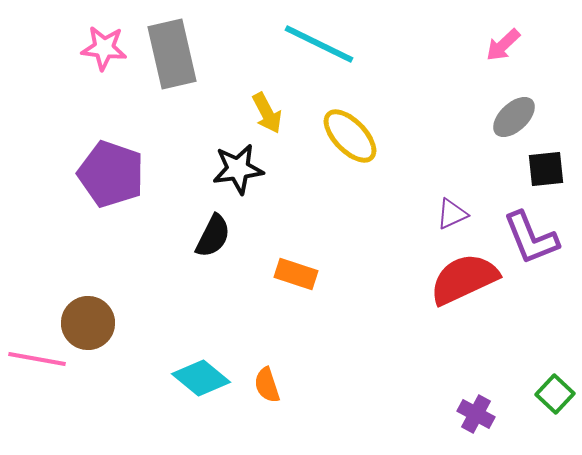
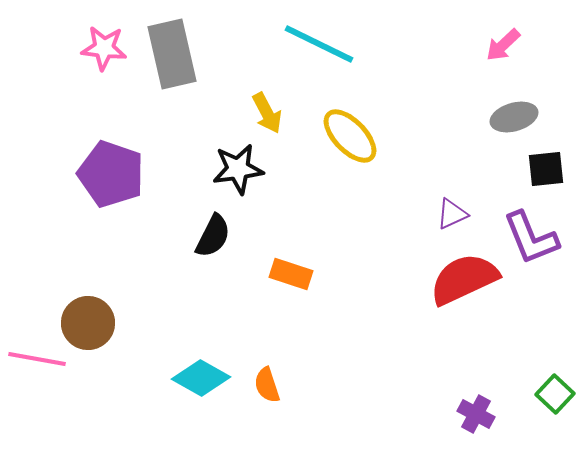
gray ellipse: rotated 27 degrees clockwise
orange rectangle: moved 5 px left
cyan diamond: rotated 10 degrees counterclockwise
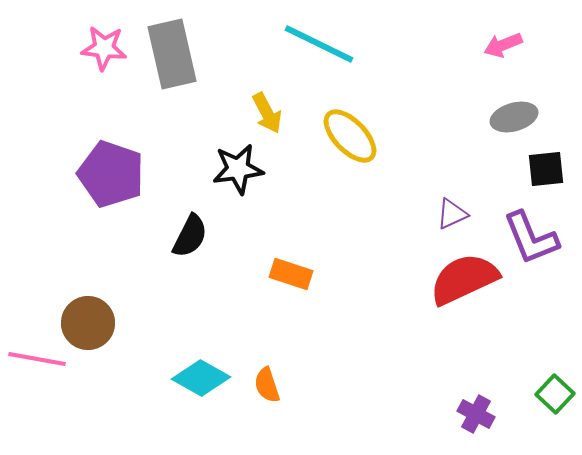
pink arrow: rotated 21 degrees clockwise
black semicircle: moved 23 px left
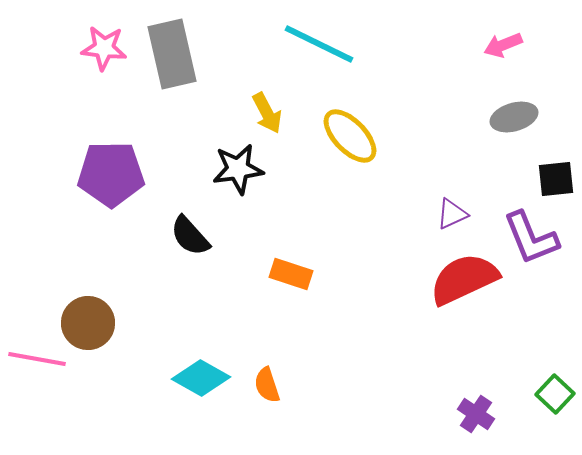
black square: moved 10 px right, 10 px down
purple pentagon: rotated 20 degrees counterclockwise
black semicircle: rotated 111 degrees clockwise
purple cross: rotated 6 degrees clockwise
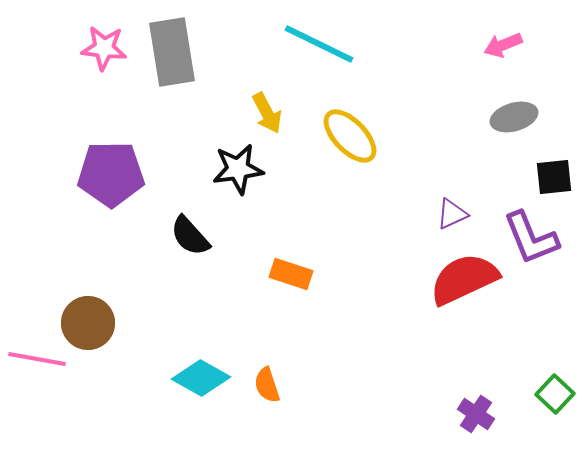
gray rectangle: moved 2 px up; rotated 4 degrees clockwise
black square: moved 2 px left, 2 px up
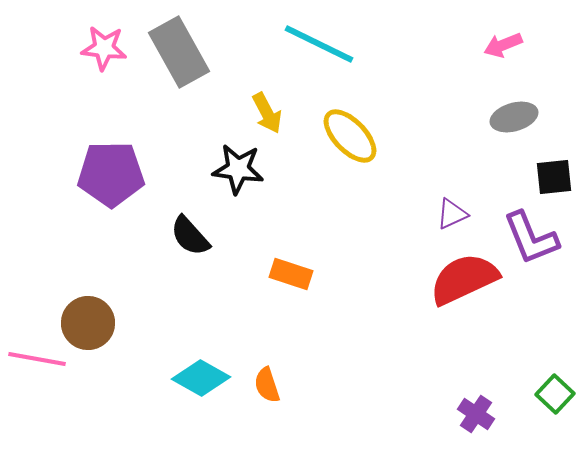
gray rectangle: moved 7 px right; rotated 20 degrees counterclockwise
black star: rotated 15 degrees clockwise
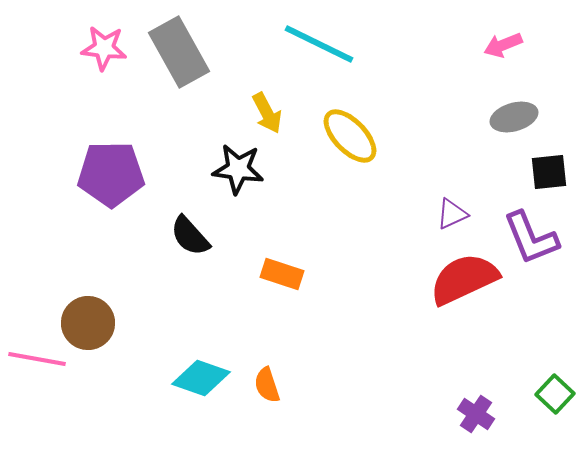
black square: moved 5 px left, 5 px up
orange rectangle: moved 9 px left
cyan diamond: rotated 10 degrees counterclockwise
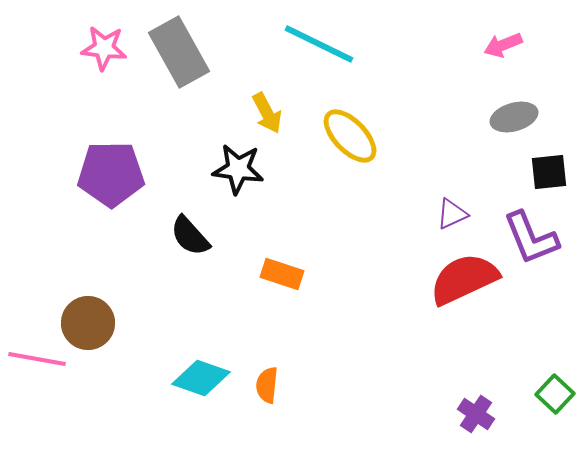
orange semicircle: rotated 24 degrees clockwise
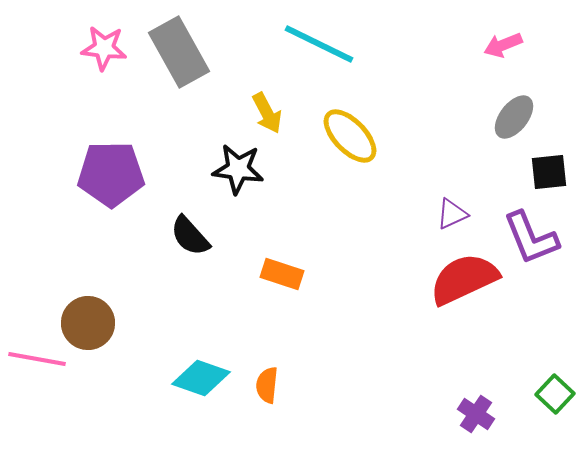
gray ellipse: rotated 36 degrees counterclockwise
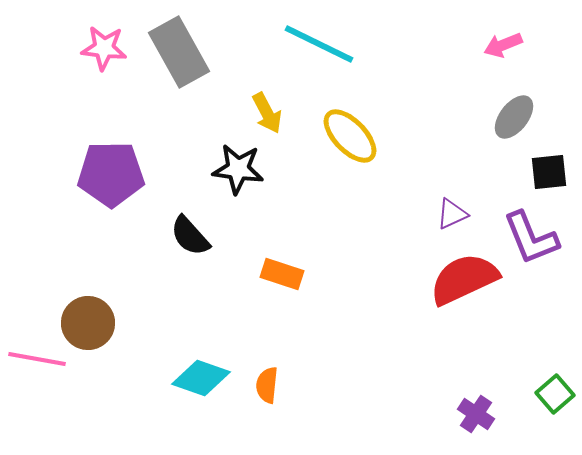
green square: rotated 6 degrees clockwise
